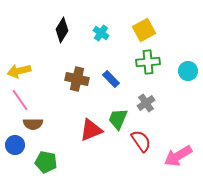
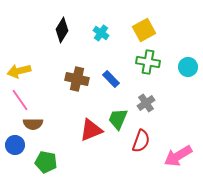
green cross: rotated 15 degrees clockwise
cyan circle: moved 4 px up
red semicircle: rotated 55 degrees clockwise
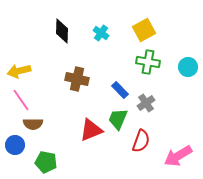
black diamond: moved 1 px down; rotated 30 degrees counterclockwise
blue rectangle: moved 9 px right, 11 px down
pink line: moved 1 px right
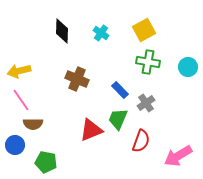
brown cross: rotated 10 degrees clockwise
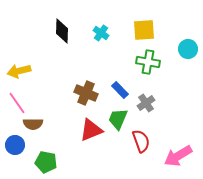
yellow square: rotated 25 degrees clockwise
cyan circle: moved 18 px up
brown cross: moved 9 px right, 14 px down
pink line: moved 4 px left, 3 px down
red semicircle: rotated 40 degrees counterclockwise
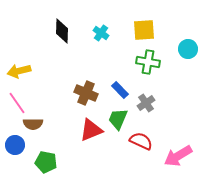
red semicircle: rotated 45 degrees counterclockwise
